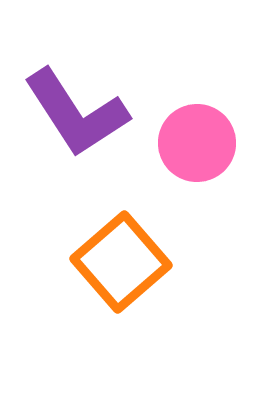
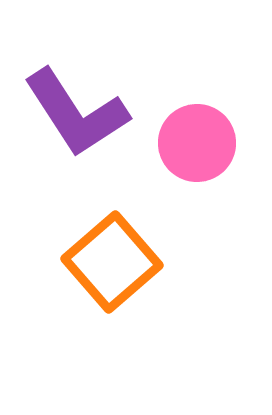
orange square: moved 9 px left
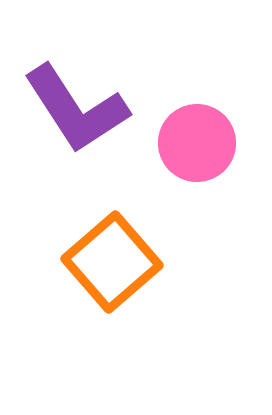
purple L-shape: moved 4 px up
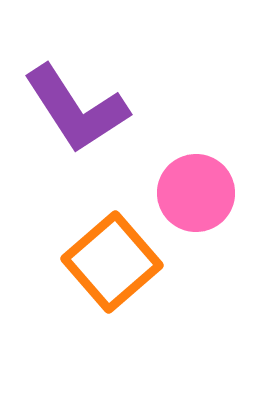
pink circle: moved 1 px left, 50 px down
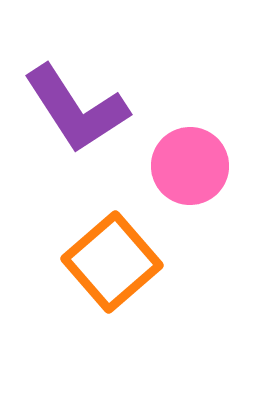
pink circle: moved 6 px left, 27 px up
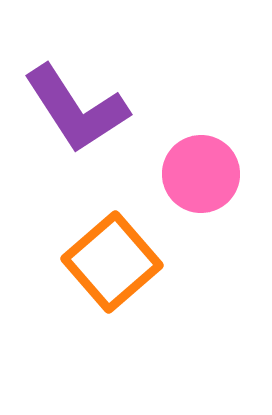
pink circle: moved 11 px right, 8 px down
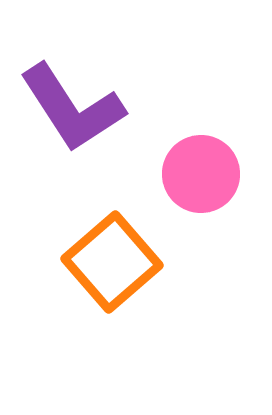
purple L-shape: moved 4 px left, 1 px up
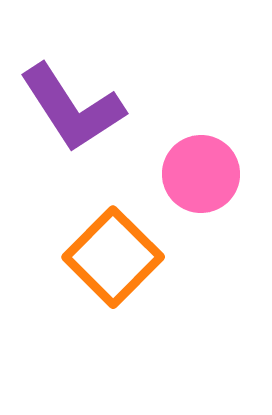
orange square: moved 1 px right, 5 px up; rotated 4 degrees counterclockwise
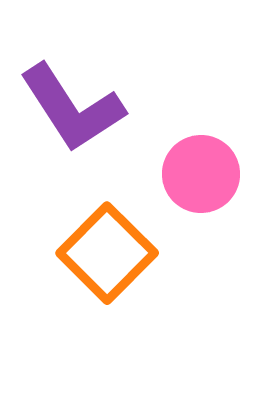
orange square: moved 6 px left, 4 px up
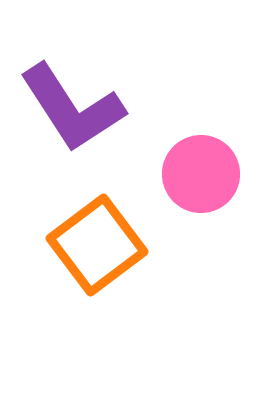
orange square: moved 10 px left, 8 px up; rotated 8 degrees clockwise
